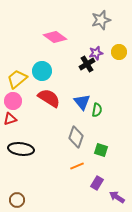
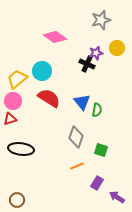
yellow circle: moved 2 px left, 4 px up
black cross: rotated 35 degrees counterclockwise
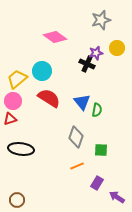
green square: rotated 16 degrees counterclockwise
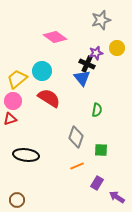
blue triangle: moved 24 px up
black ellipse: moved 5 px right, 6 px down
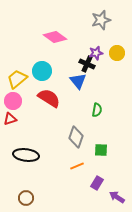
yellow circle: moved 5 px down
blue triangle: moved 4 px left, 3 px down
brown circle: moved 9 px right, 2 px up
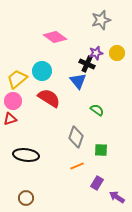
green semicircle: rotated 64 degrees counterclockwise
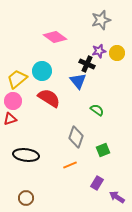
purple star: moved 3 px right, 2 px up
green square: moved 2 px right; rotated 24 degrees counterclockwise
orange line: moved 7 px left, 1 px up
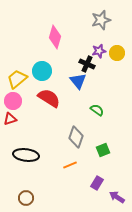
pink diamond: rotated 70 degrees clockwise
